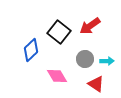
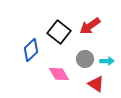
pink diamond: moved 2 px right, 2 px up
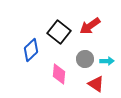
pink diamond: rotated 35 degrees clockwise
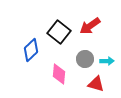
red triangle: rotated 18 degrees counterclockwise
